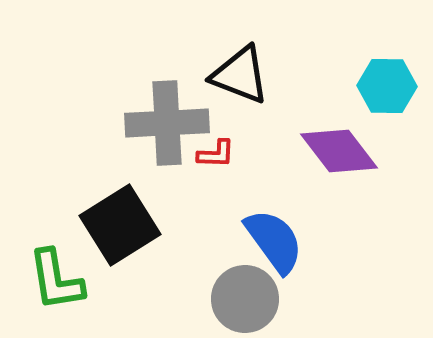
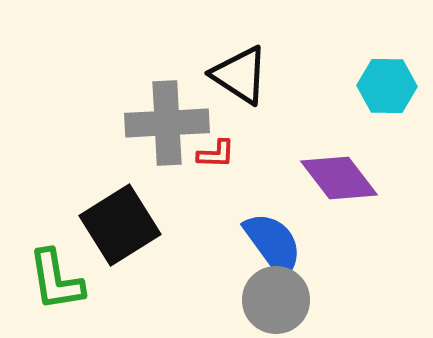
black triangle: rotated 12 degrees clockwise
purple diamond: moved 27 px down
blue semicircle: moved 1 px left, 3 px down
gray circle: moved 31 px right, 1 px down
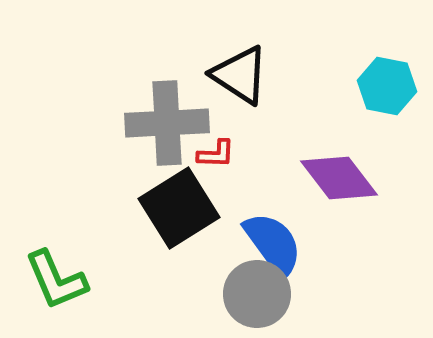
cyan hexagon: rotated 10 degrees clockwise
black square: moved 59 px right, 17 px up
green L-shape: rotated 14 degrees counterclockwise
gray circle: moved 19 px left, 6 px up
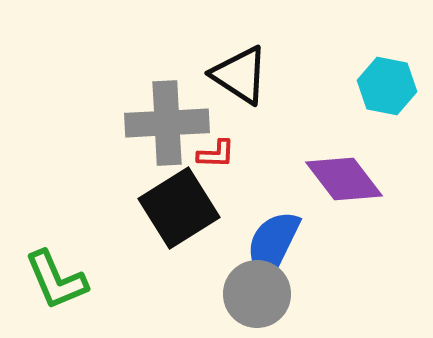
purple diamond: moved 5 px right, 1 px down
blue semicircle: rotated 118 degrees counterclockwise
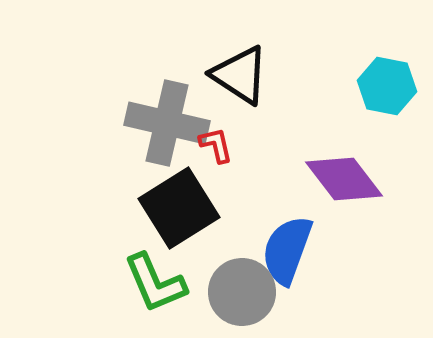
gray cross: rotated 16 degrees clockwise
red L-shape: moved 9 px up; rotated 105 degrees counterclockwise
blue semicircle: moved 14 px right, 6 px down; rotated 6 degrees counterclockwise
green L-shape: moved 99 px right, 3 px down
gray circle: moved 15 px left, 2 px up
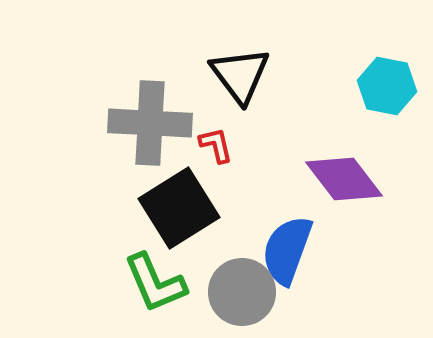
black triangle: rotated 20 degrees clockwise
gray cross: moved 17 px left; rotated 10 degrees counterclockwise
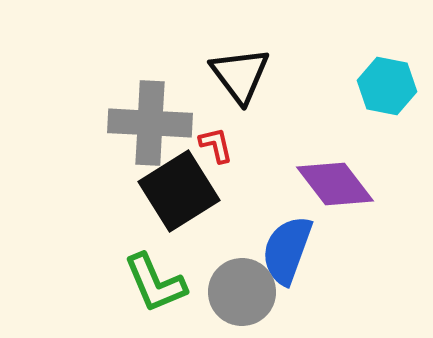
purple diamond: moved 9 px left, 5 px down
black square: moved 17 px up
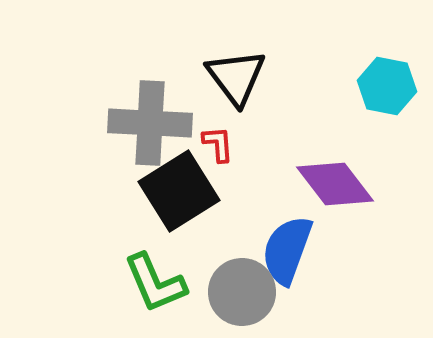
black triangle: moved 4 px left, 2 px down
red L-shape: moved 2 px right, 1 px up; rotated 9 degrees clockwise
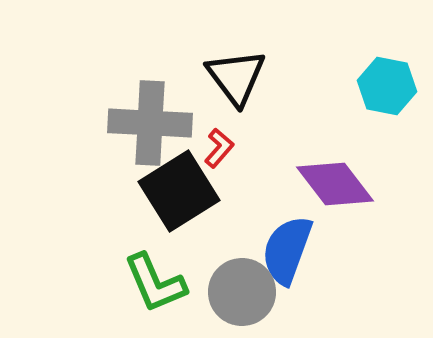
red L-shape: moved 1 px right, 4 px down; rotated 45 degrees clockwise
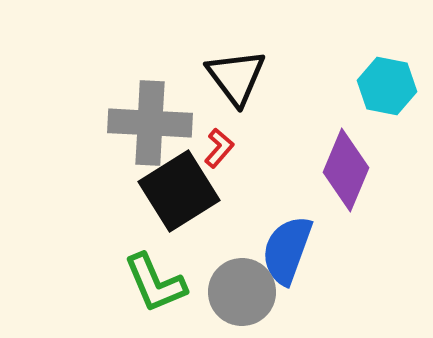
purple diamond: moved 11 px right, 14 px up; rotated 60 degrees clockwise
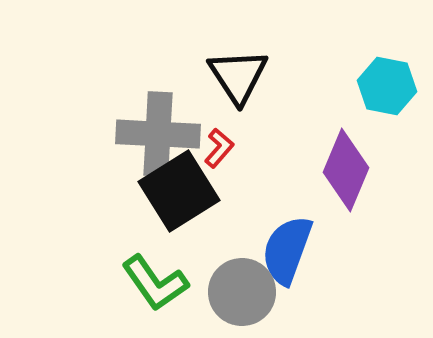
black triangle: moved 2 px right, 1 px up; rotated 4 degrees clockwise
gray cross: moved 8 px right, 11 px down
green L-shape: rotated 12 degrees counterclockwise
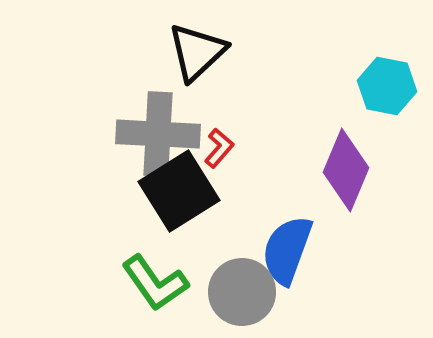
black triangle: moved 41 px left, 24 px up; rotated 20 degrees clockwise
